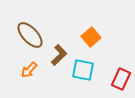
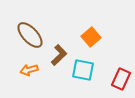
orange arrow: rotated 30 degrees clockwise
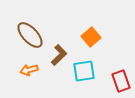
cyan square: moved 1 px right, 1 px down; rotated 20 degrees counterclockwise
red rectangle: moved 2 px down; rotated 45 degrees counterclockwise
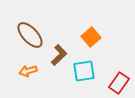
orange arrow: moved 1 px left, 1 px down
red rectangle: moved 2 px left, 2 px down; rotated 55 degrees clockwise
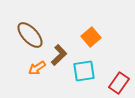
orange arrow: moved 9 px right, 3 px up; rotated 18 degrees counterclockwise
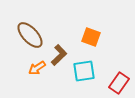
orange square: rotated 30 degrees counterclockwise
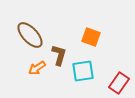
brown L-shape: rotated 30 degrees counterclockwise
cyan square: moved 1 px left
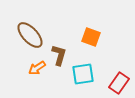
cyan square: moved 3 px down
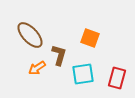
orange square: moved 1 px left, 1 px down
red rectangle: moved 2 px left, 5 px up; rotated 20 degrees counterclockwise
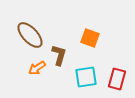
cyan square: moved 3 px right, 3 px down
red rectangle: moved 1 px down
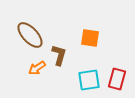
orange square: rotated 12 degrees counterclockwise
cyan square: moved 3 px right, 3 px down
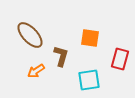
brown L-shape: moved 2 px right, 1 px down
orange arrow: moved 1 px left, 3 px down
red rectangle: moved 3 px right, 20 px up
